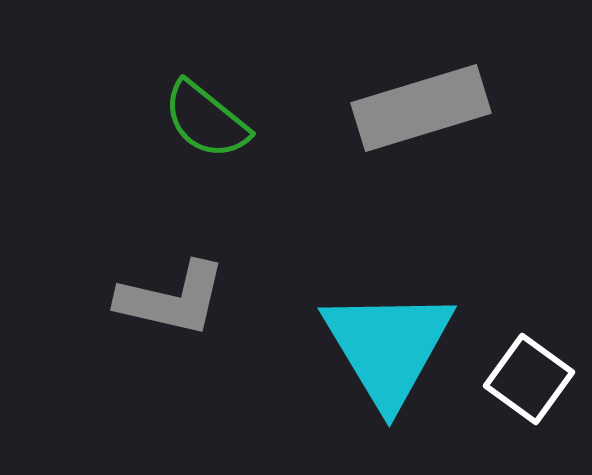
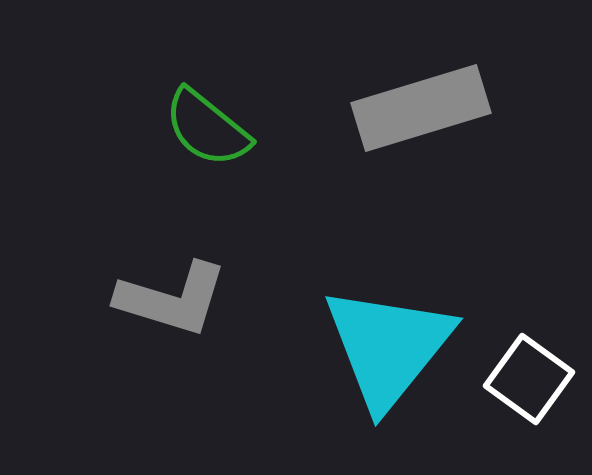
green semicircle: moved 1 px right, 8 px down
gray L-shape: rotated 4 degrees clockwise
cyan triangle: rotated 10 degrees clockwise
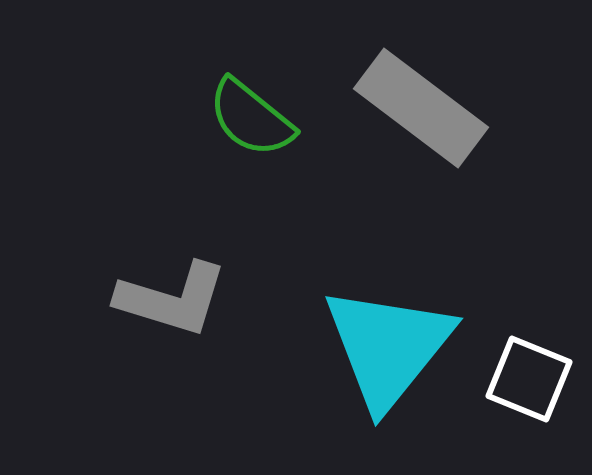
gray rectangle: rotated 54 degrees clockwise
green semicircle: moved 44 px right, 10 px up
white square: rotated 14 degrees counterclockwise
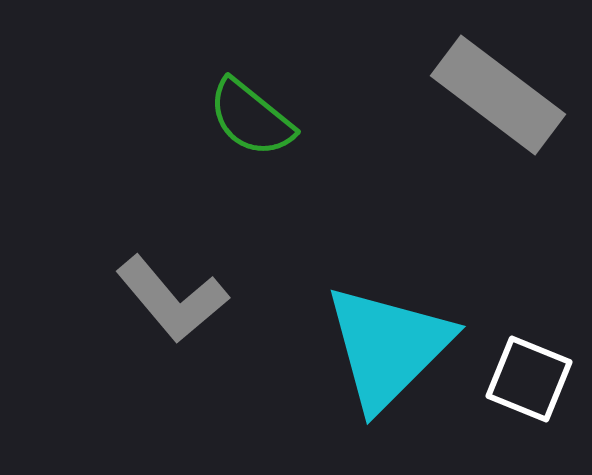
gray rectangle: moved 77 px right, 13 px up
gray L-shape: rotated 33 degrees clockwise
cyan triangle: rotated 6 degrees clockwise
